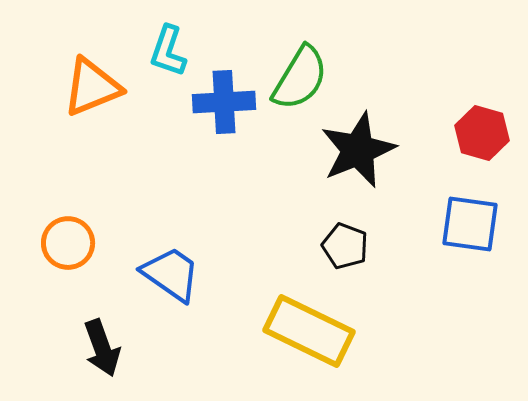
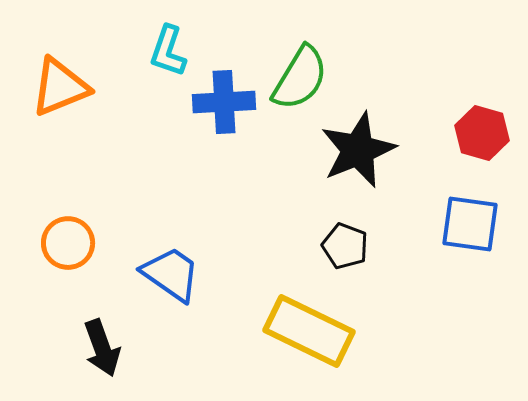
orange triangle: moved 32 px left
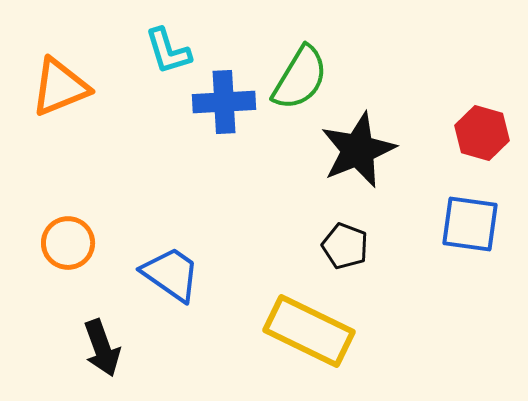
cyan L-shape: rotated 36 degrees counterclockwise
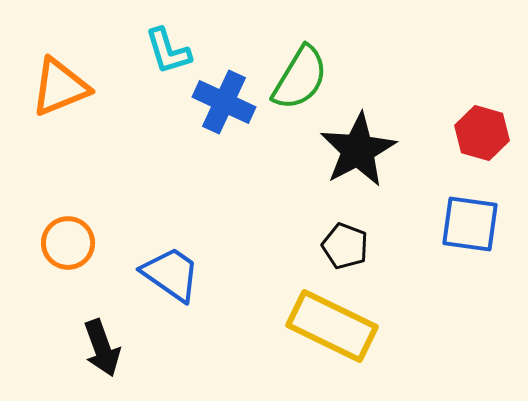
blue cross: rotated 28 degrees clockwise
black star: rotated 6 degrees counterclockwise
yellow rectangle: moved 23 px right, 5 px up
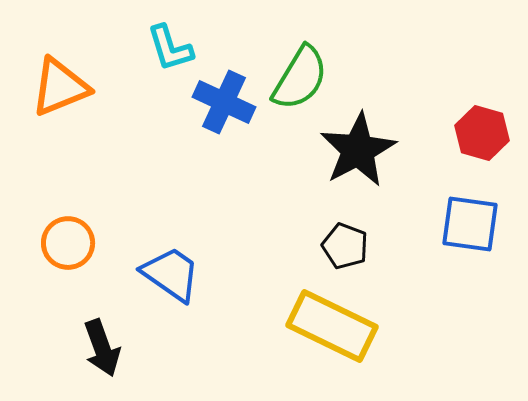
cyan L-shape: moved 2 px right, 3 px up
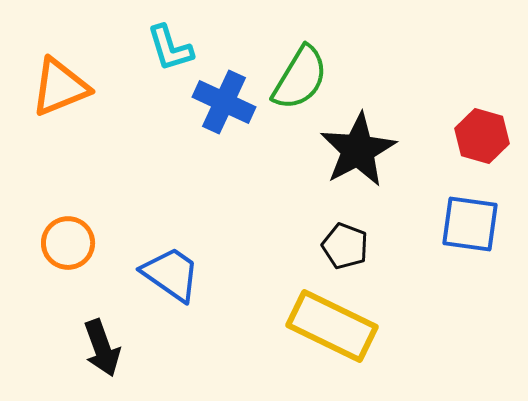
red hexagon: moved 3 px down
